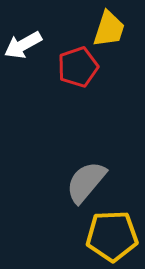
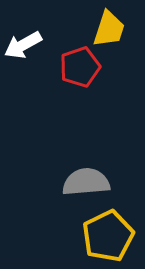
red pentagon: moved 2 px right
gray semicircle: rotated 45 degrees clockwise
yellow pentagon: moved 4 px left; rotated 24 degrees counterclockwise
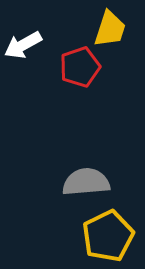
yellow trapezoid: moved 1 px right
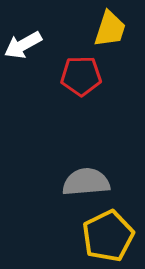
red pentagon: moved 1 px right, 9 px down; rotated 18 degrees clockwise
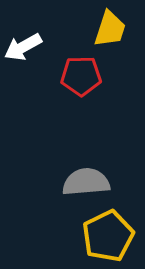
white arrow: moved 2 px down
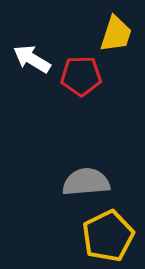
yellow trapezoid: moved 6 px right, 5 px down
white arrow: moved 9 px right, 12 px down; rotated 60 degrees clockwise
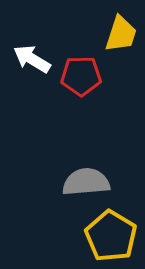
yellow trapezoid: moved 5 px right
yellow pentagon: moved 3 px right; rotated 15 degrees counterclockwise
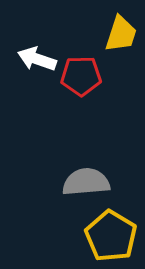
white arrow: moved 5 px right; rotated 12 degrees counterclockwise
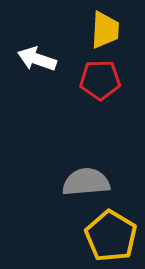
yellow trapezoid: moved 16 px left, 4 px up; rotated 15 degrees counterclockwise
red pentagon: moved 19 px right, 4 px down
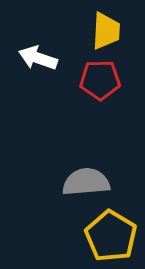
yellow trapezoid: moved 1 px right, 1 px down
white arrow: moved 1 px right, 1 px up
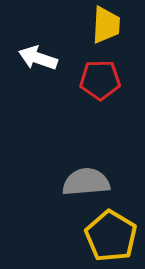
yellow trapezoid: moved 6 px up
